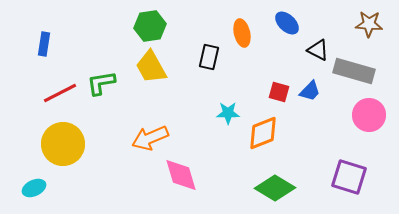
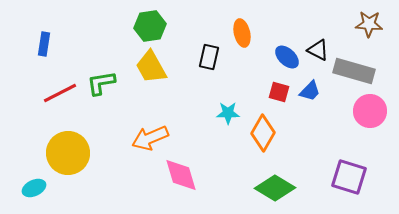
blue ellipse: moved 34 px down
pink circle: moved 1 px right, 4 px up
orange diamond: rotated 39 degrees counterclockwise
yellow circle: moved 5 px right, 9 px down
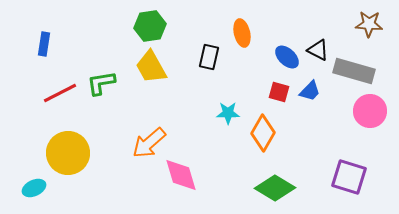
orange arrow: moved 1 px left, 5 px down; rotated 18 degrees counterclockwise
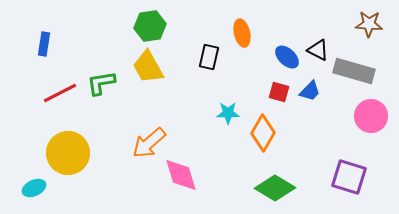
yellow trapezoid: moved 3 px left
pink circle: moved 1 px right, 5 px down
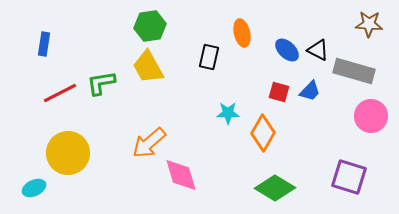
blue ellipse: moved 7 px up
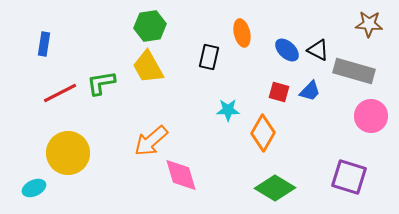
cyan star: moved 3 px up
orange arrow: moved 2 px right, 2 px up
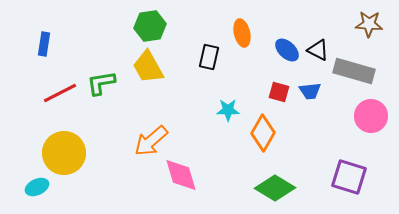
blue trapezoid: rotated 40 degrees clockwise
yellow circle: moved 4 px left
cyan ellipse: moved 3 px right, 1 px up
